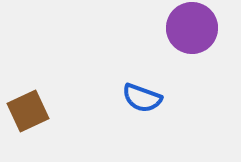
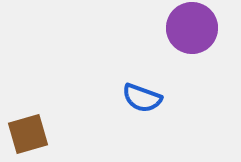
brown square: moved 23 px down; rotated 9 degrees clockwise
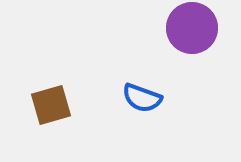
brown square: moved 23 px right, 29 px up
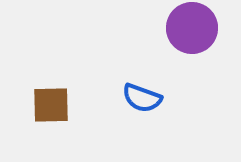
brown square: rotated 15 degrees clockwise
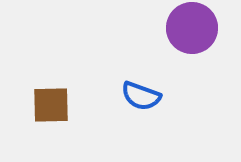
blue semicircle: moved 1 px left, 2 px up
